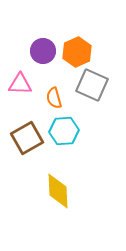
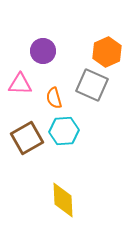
orange hexagon: moved 30 px right
yellow diamond: moved 5 px right, 9 px down
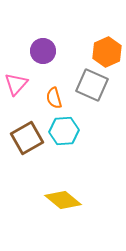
pink triangle: moved 4 px left; rotated 50 degrees counterclockwise
yellow diamond: rotated 48 degrees counterclockwise
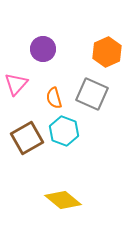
purple circle: moved 2 px up
gray square: moved 9 px down
cyan hexagon: rotated 24 degrees clockwise
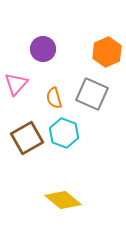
cyan hexagon: moved 2 px down
